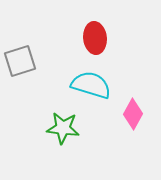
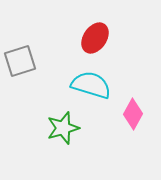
red ellipse: rotated 40 degrees clockwise
green star: rotated 24 degrees counterclockwise
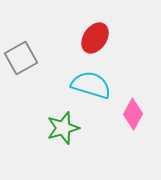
gray square: moved 1 px right, 3 px up; rotated 12 degrees counterclockwise
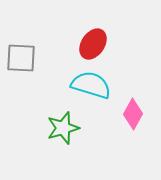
red ellipse: moved 2 px left, 6 px down
gray square: rotated 32 degrees clockwise
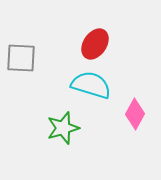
red ellipse: moved 2 px right
pink diamond: moved 2 px right
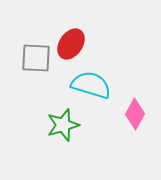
red ellipse: moved 24 px left
gray square: moved 15 px right
green star: moved 3 px up
